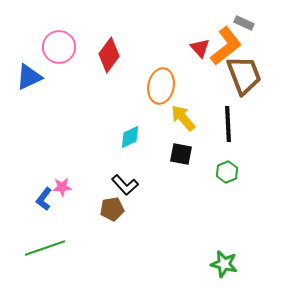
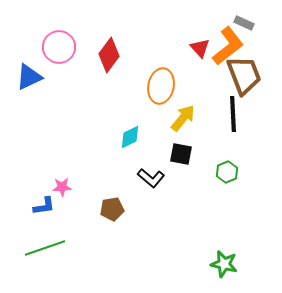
orange L-shape: moved 2 px right
yellow arrow: rotated 80 degrees clockwise
black line: moved 5 px right, 10 px up
black L-shape: moved 26 px right, 7 px up; rotated 8 degrees counterclockwise
blue L-shape: moved 7 px down; rotated 135 degrees counterclockwise
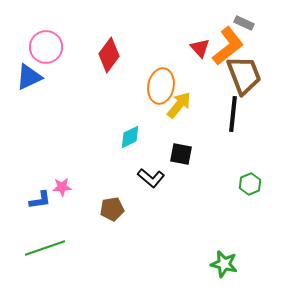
pink circle: moved 13 px left
black line: rotated 9 degrees clockwise
yellow arrow: moved 4 px left, 13 px up
green hexagon: moved 23 px right, 12 px down
blue L-shape: moved 4 px left, 6 px up
